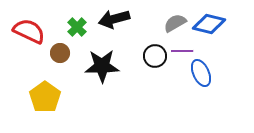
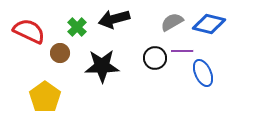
gray semicircle: moved 3 px left, 1 px up
black circle: moved 2 px down
blue ellipse: moved 2 px right
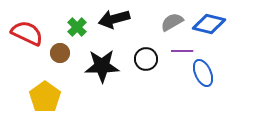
red semicircle: moved 2 px left, 2 px down
black circle: moved 9 px left, 1 px down
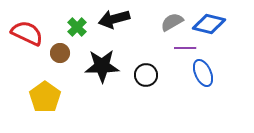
purple line: moved 3 px right, 3 px up
black circle: moved 16 px down
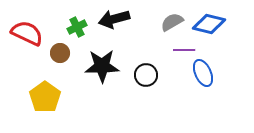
green cross: rotated 18 degrees clockwise
purple line: moved 1 px left, 2 px down
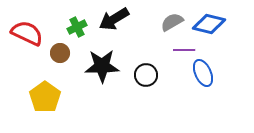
black arrow: rotated 16 degrees counterclockwise
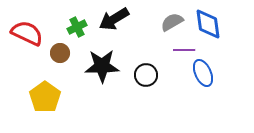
blue diamond: moved 1 px left; rotated 68 degrees clockwise
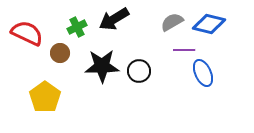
blue diamond: moved 1 px right; rotated 68 degrees counterclockwise
black circle: moved 7 px left, 4 px up
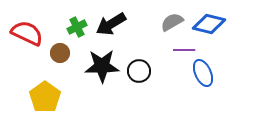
black arrow: moved 3 px left, 5 px down
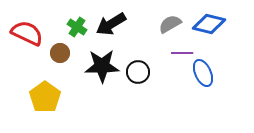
gray semicircle: moved 2 px left, 2 px down
green cross: rotated 30 degrees counterclockwise
purple line: moved 2 px left, 3 px down
black circle: moved 1 px left, 1 px down
